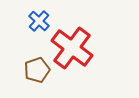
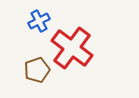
blue cross: rotated 20 degrees clockwise
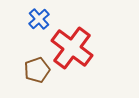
blue cross: moved 2 px up; rotated 15 degrees counterclockwise
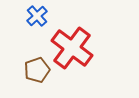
blue cross: moved 2 px left, 3 px up
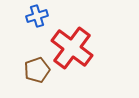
blue cross: rotated 25 degrees clockwise
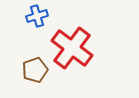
brown pentagon: moved 2 px left
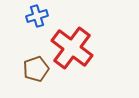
brown pentagon: moved 1 px right, 1 px up
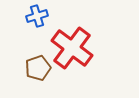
brown pentagon: moved 2 px right, 1 px up
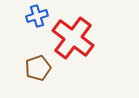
red cross: moved 1 px right, 10 px up
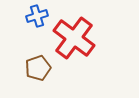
red cross: moved 1 px right
